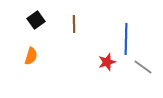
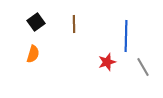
black square: moved 2 px down
blue line: moved 3 px up
orange semicircle: moved 2 px right, 2 px up
gray line: rotated 24 degrees clockwise
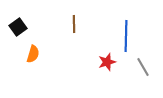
black square: moved 18 px left, 5 px down
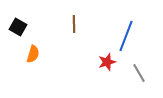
black square: rotated 24 degrees counterclockwise
blue line: rotated 20 degrees clockwise
gray line: moved 4 px left, 6 px down
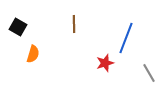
blue line: moved 2 px down
red star: moved 2 px left, 1 px down
gray line: moved 10 px right
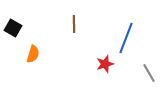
black square: moved 5 px left, 1 px down
red star: moved 1 px down
